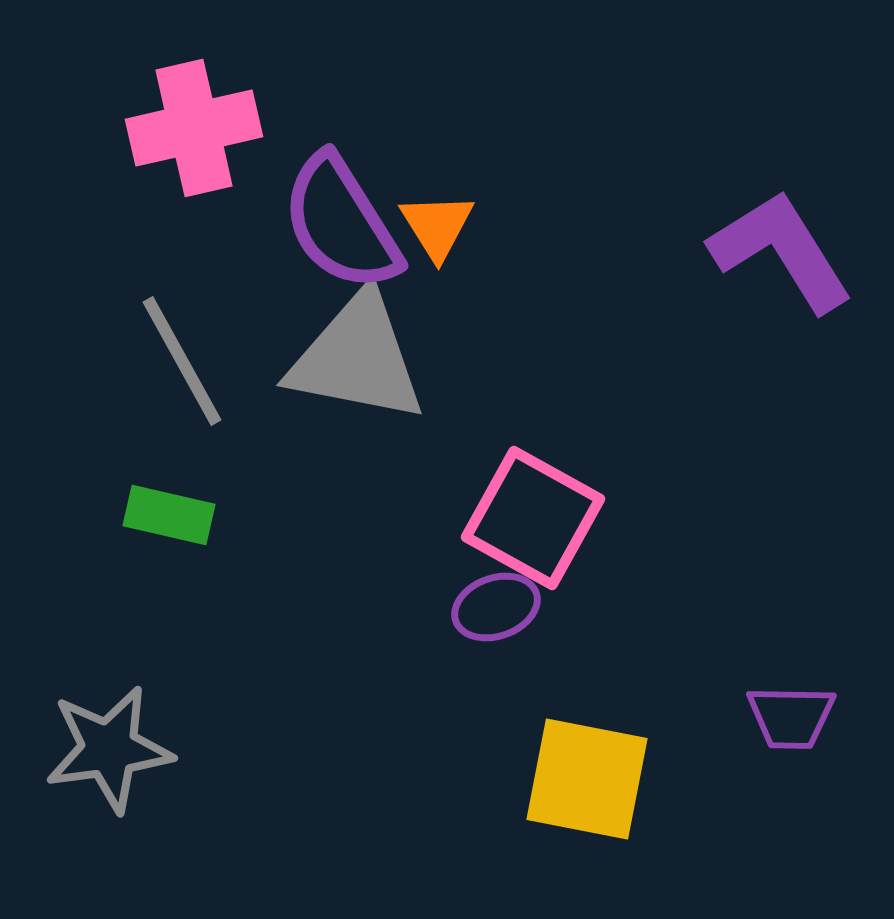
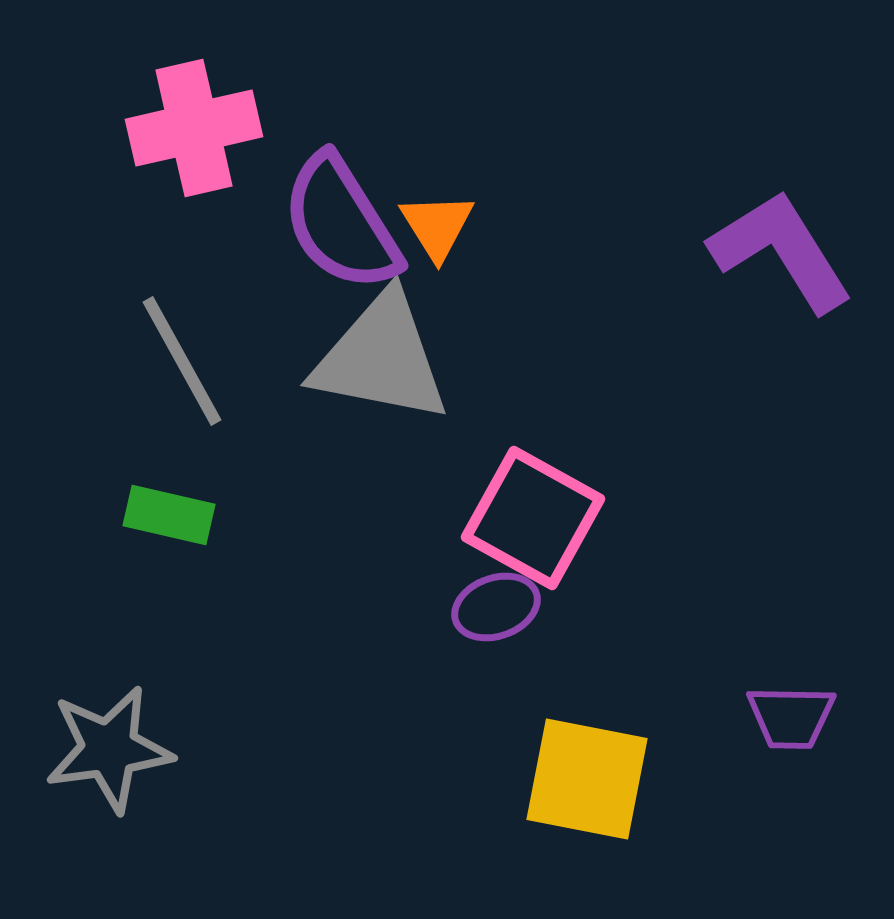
gray triangle: moved 24 px right
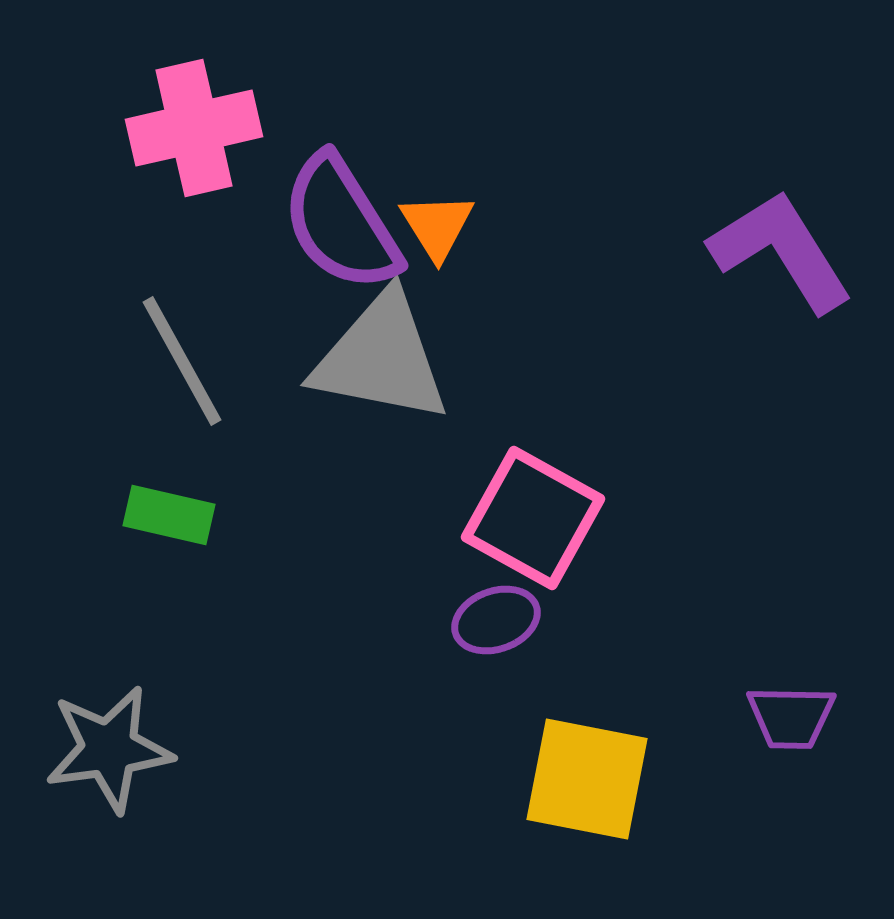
purple ellipse: moved 13 px down
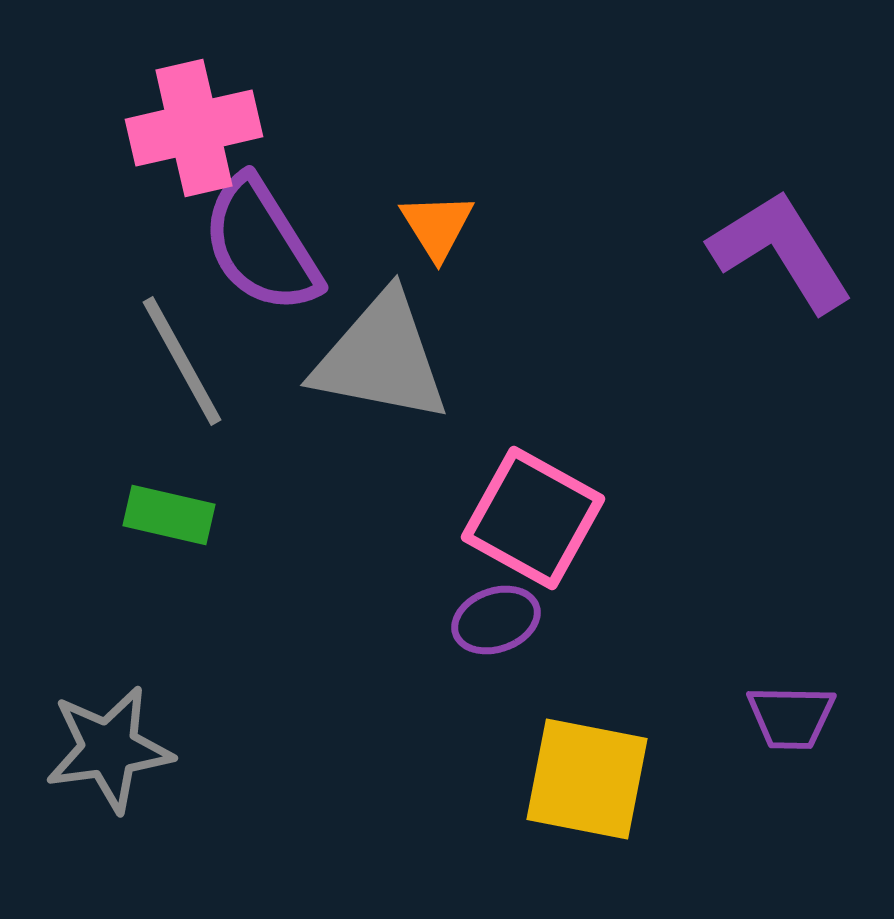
purple semicircle: moved 80 px left, 22 px down
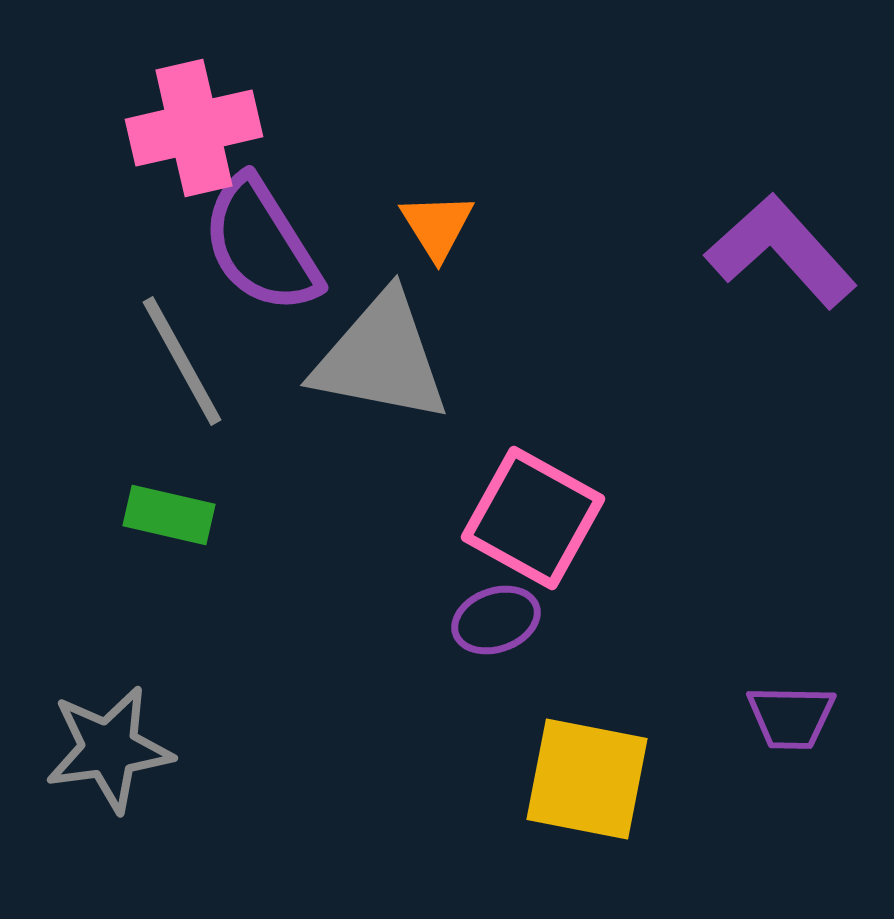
purple L-shape: rotated 10 degrees counterclockwise
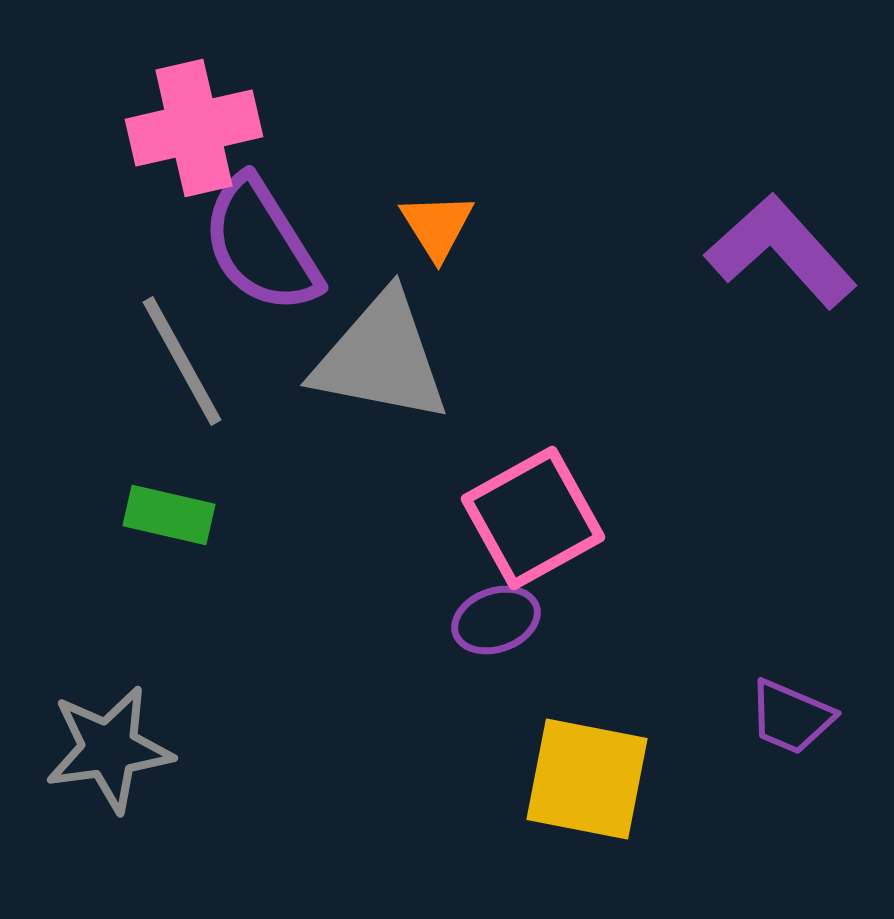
pink square: rotated 32 degrees clockwise
purple trapezoid: rotated 22 degrees clockwise
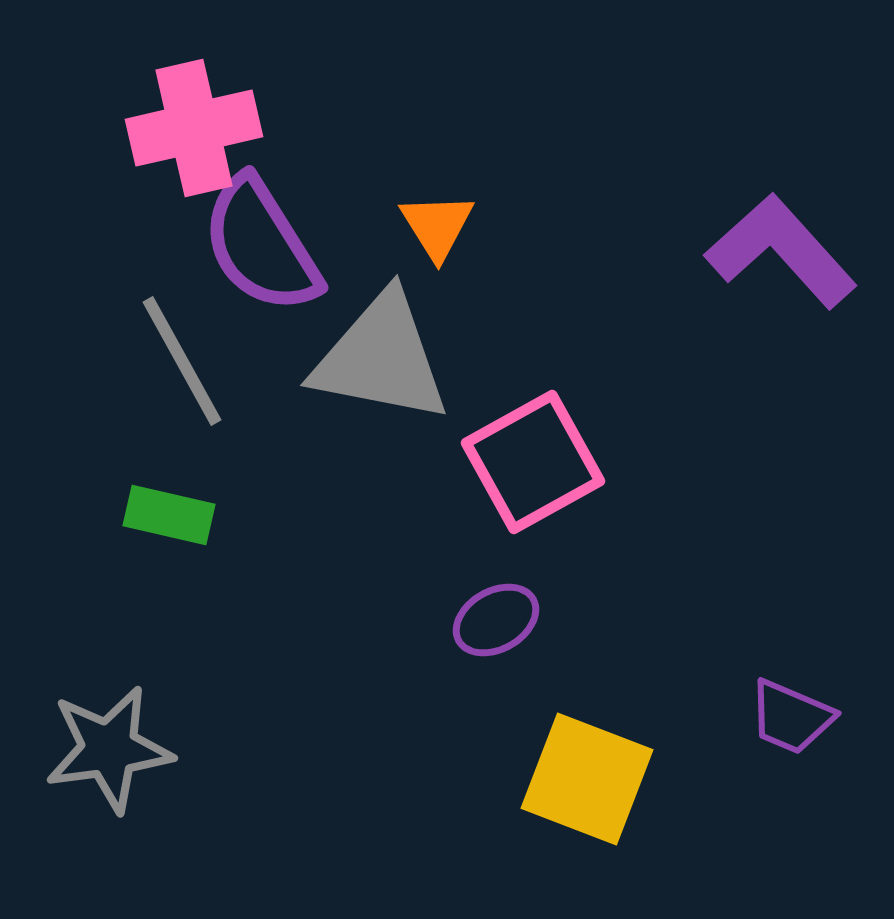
pink square: moved 56 px up
purple ellipse: rotated 10 degrees counterclockwise
yellow square: rotated 10 degrees clockwise
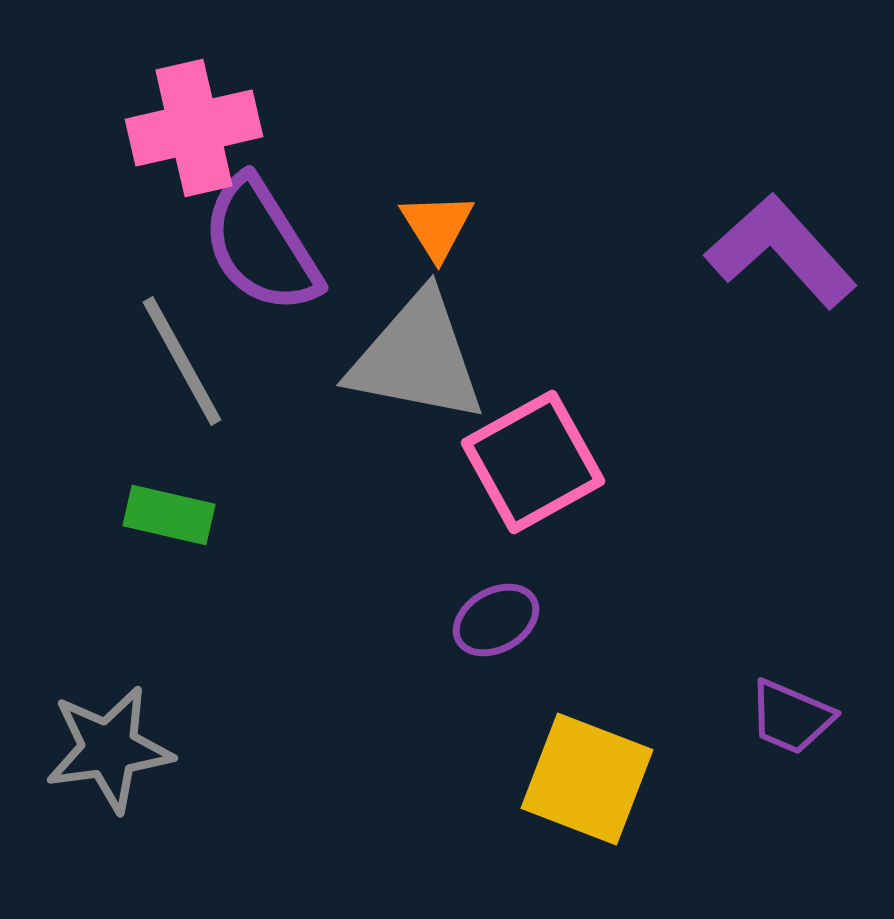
gray triangle: moved 36 px right
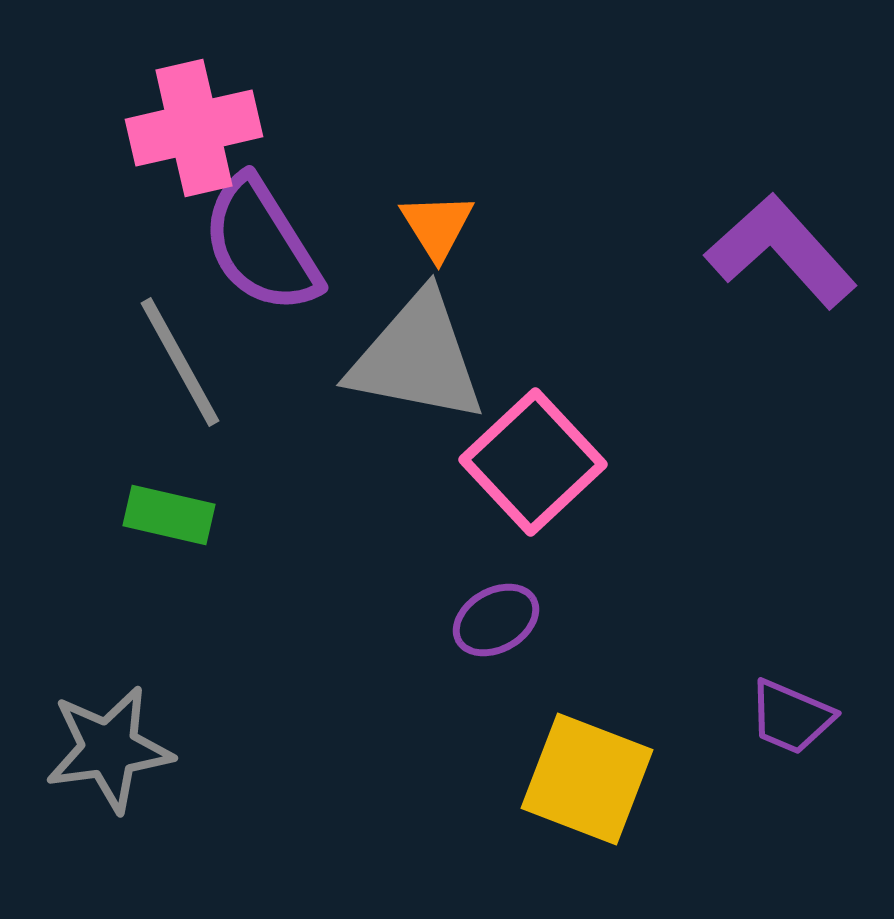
gray line: moved 2 px left, 1 px down
pink square: rotated 14 degrees counterclockwise
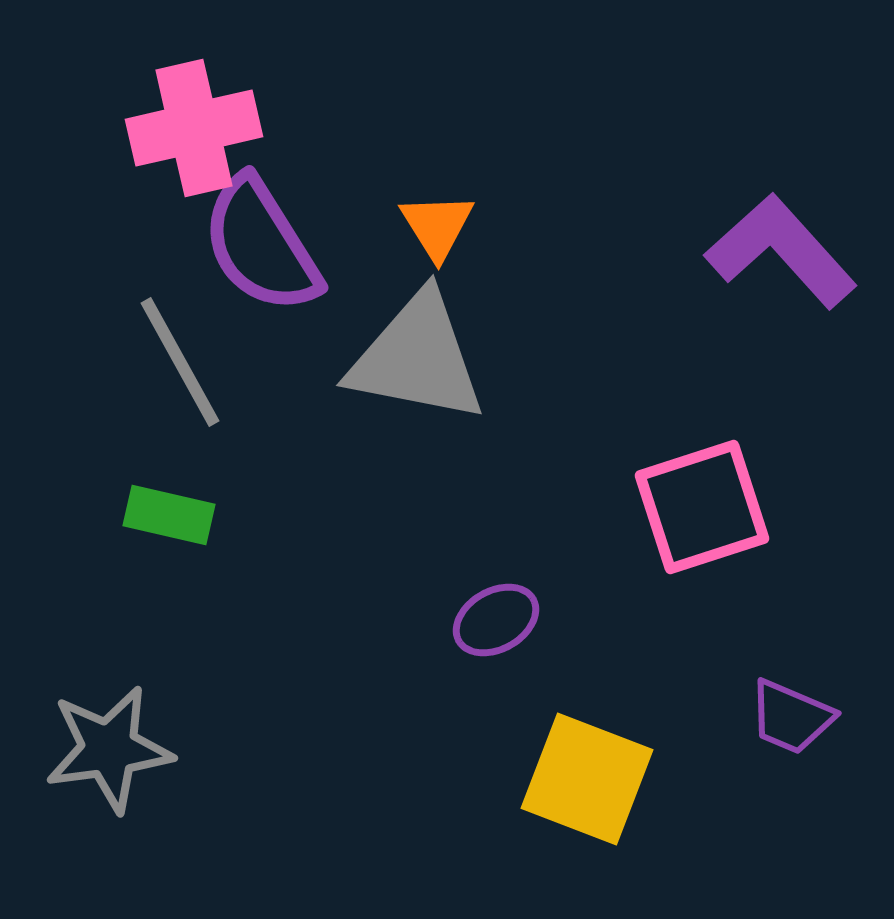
pink square: moved 169 px right, 45 px down; rotated 25 degrees clockwise
